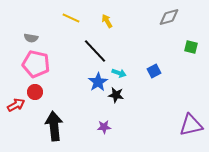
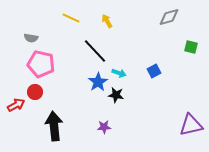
pink pentagon: moved 5 px right
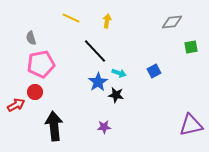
gray diamond: moved 3 px right, 5 px down; rotated 10 degrees clockwise
yellow arrow: rotated 40 degrees clockwise
gray semicircle: rotated 64 degrees clockwise
green square: rotated 24 degrees counterclockwise
pink pentagon: rotated 24 degrees counterclockwise
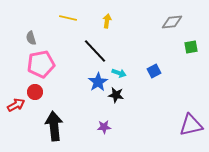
yellow line: moved 3 px left; rotated 12 degrees counterclockwise
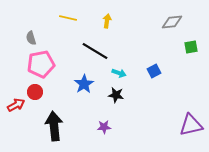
black line: rotated 16 degrees counterclockwise
blue star: moved 14 px left, 2 px down
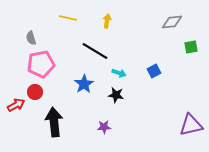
black arrow: moved 4 px up
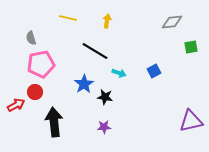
black star: moved 11 px left, 2 px down
purple triangle: moved 4 px up
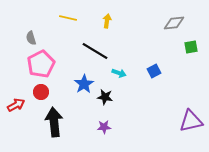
gray diamond: moved 2 px right, 1 px down
pink pentagon: rotated 16 degrees counterclockwise
red circle: moved 6 px right
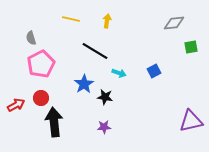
yellow line: moved 3 px right, 1 px down
red circle: moved 6 px down
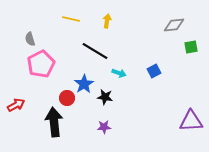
gray diamond: moved 2 px down
gray semicircle: moved 1 px left, 1 px down
red circle: moved 26 px right
purple triangle: rotated 10 degrees clockwise
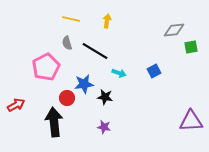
gray diamond: moved 5 px down
gray semicircle: moved 37 px right, 4 px down
pink pentagon: moved 5 px right, 3 px down
blue star: rotated 24 degrees clockwise
purple star: rotated 16 degrees clockwise
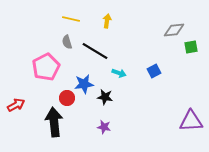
gray semicircle: moved 1 px up
